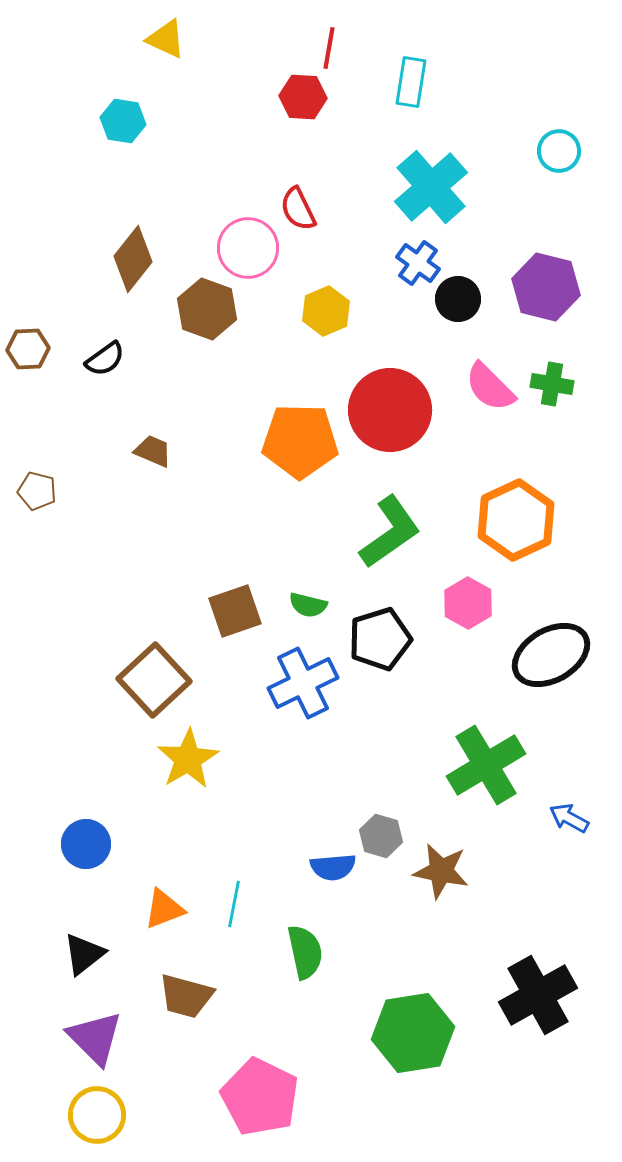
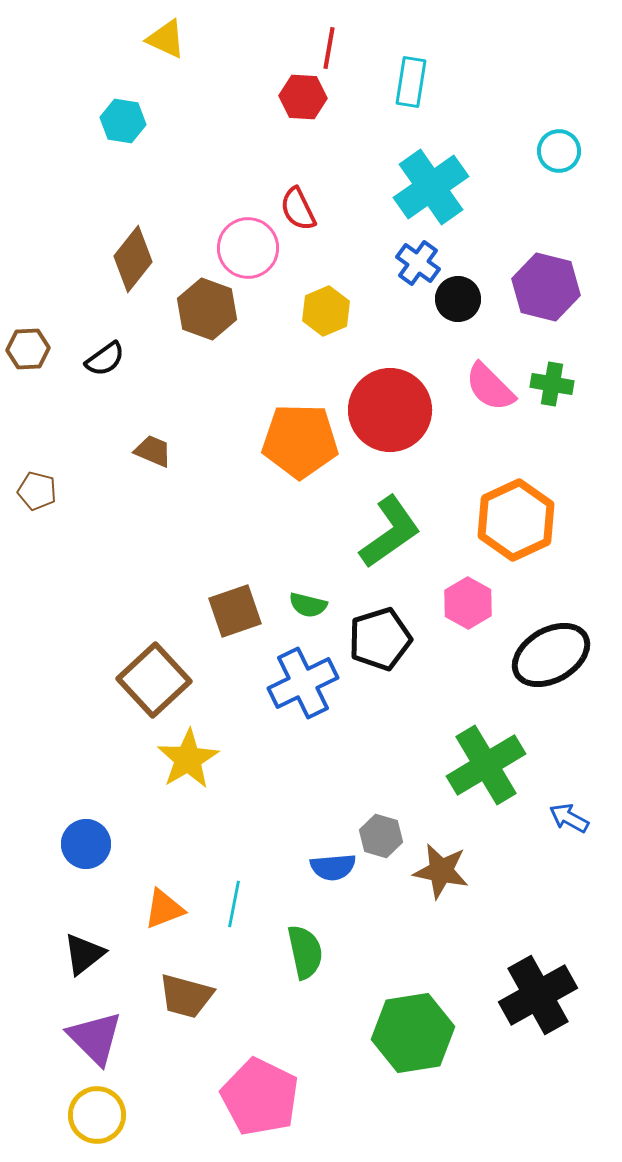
cyan cross at (431, 187): rotated 6 degrees clockwise
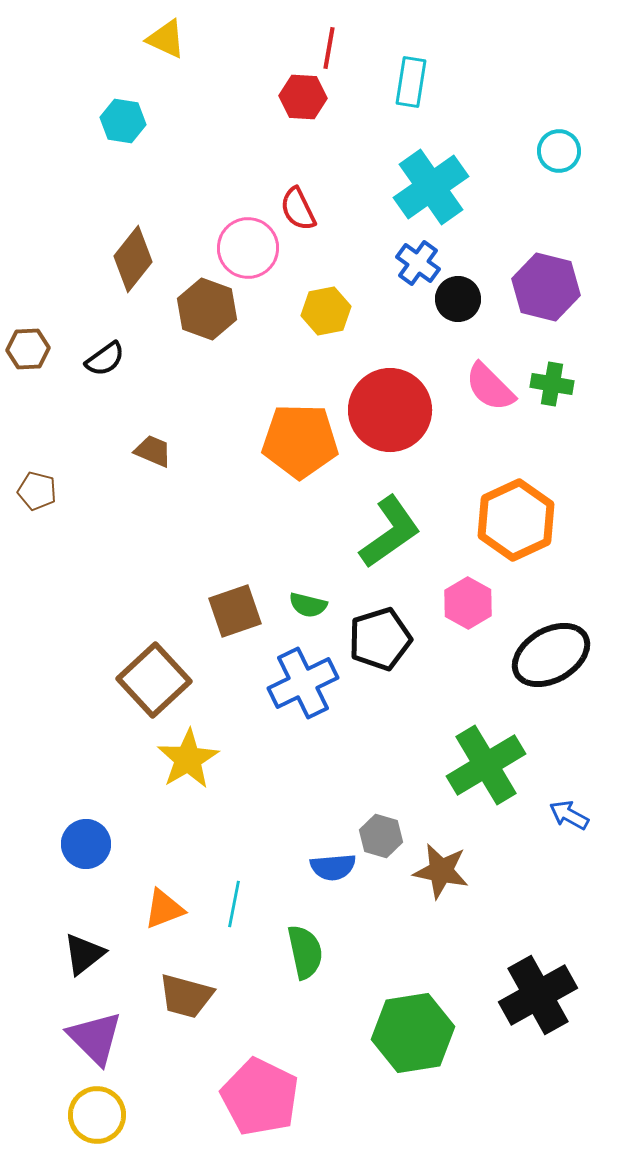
yellow hexagon at (326, 311): rotated 12 degrees clockwise
blue arrow at (569, 818): moved 3 px up
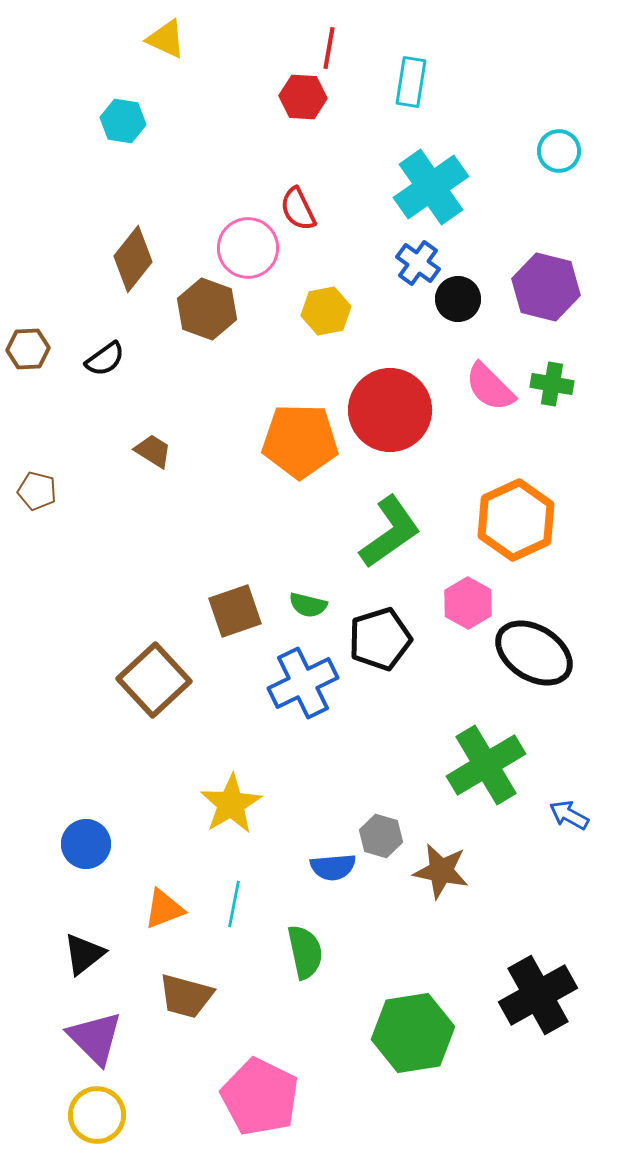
brown trapezoid at (153, 451): rotated 9 degrees clockwise
black ellipse at (551, 655): moved 17 px left, 2 px up; rotated 62 degrees clockwise
yellow star at (188, 759): moved 43 px right, 45 px down
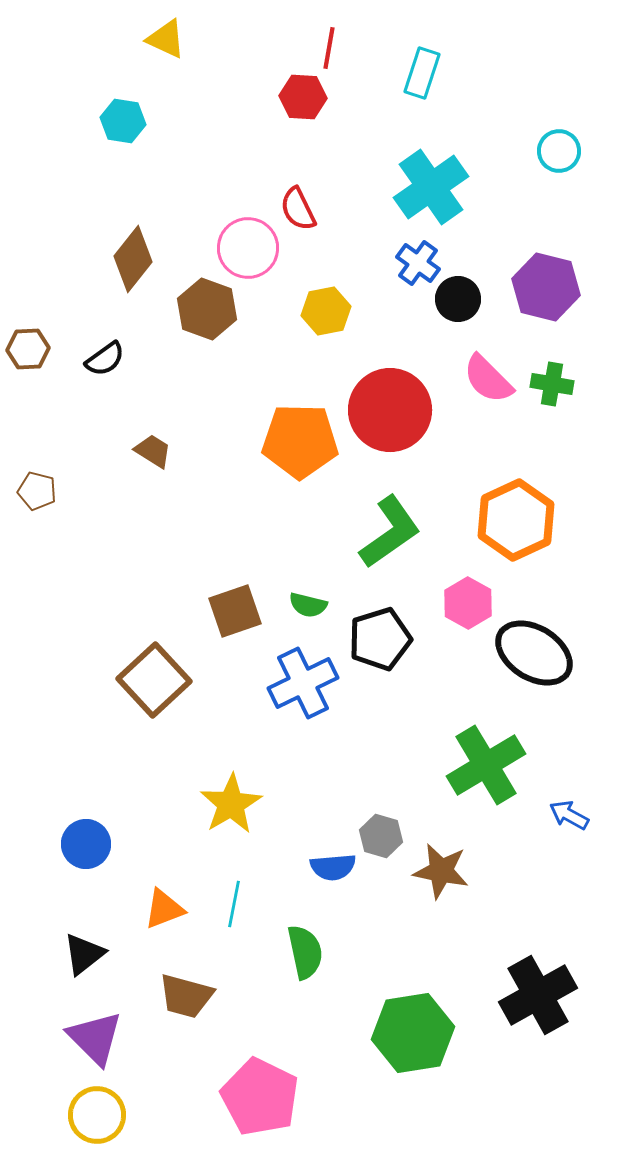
cyan rectangle at (411, 82): moved 11 px right, 9 px up; rotated 9 degrees clockwise
pink semicircle at (490, 387): moved 2 px left, 8 px up
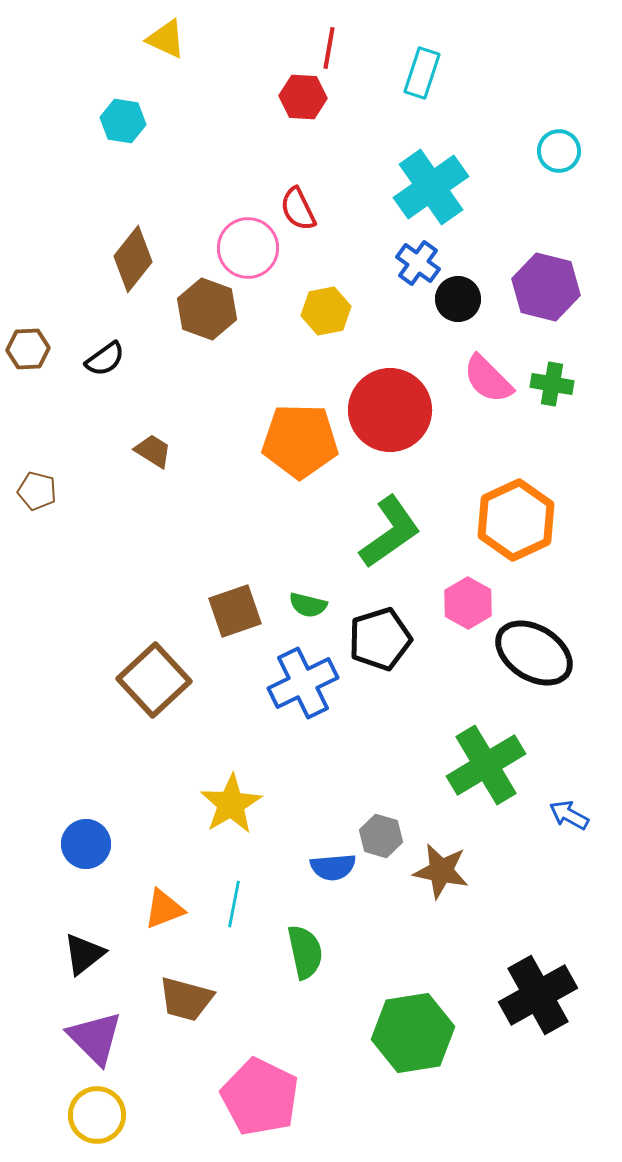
brown trapezoid at (186, 996): moved 3 px down
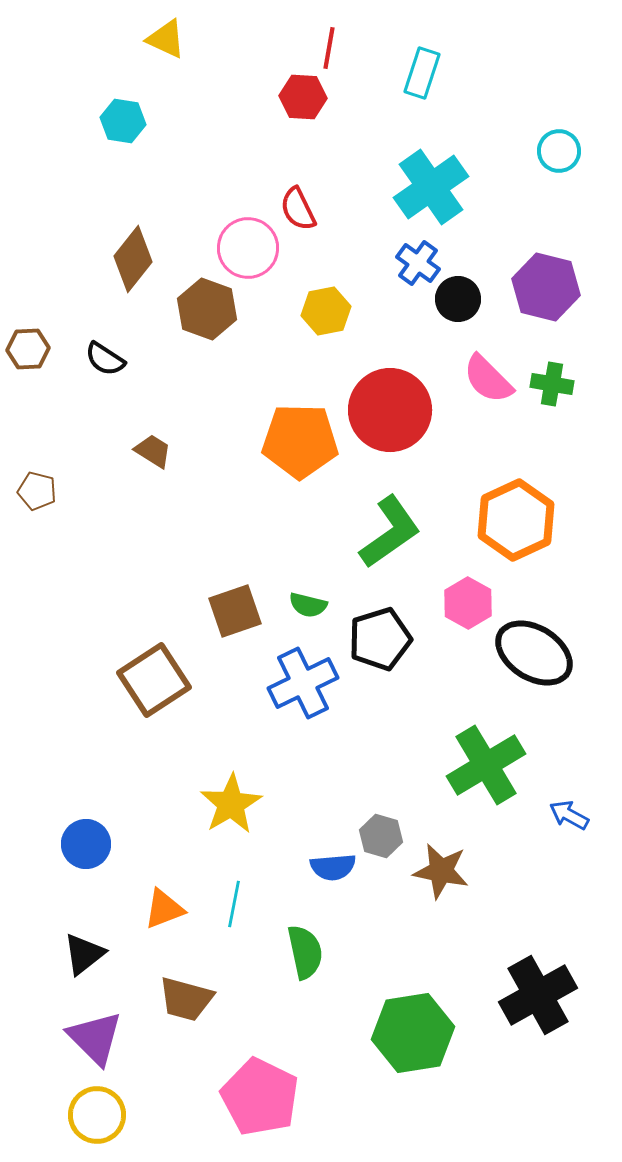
black semicircle at (105, 359): rotated 69 degrees clockwise
brown square at (154, 680): rotated 10 degrees clockwise
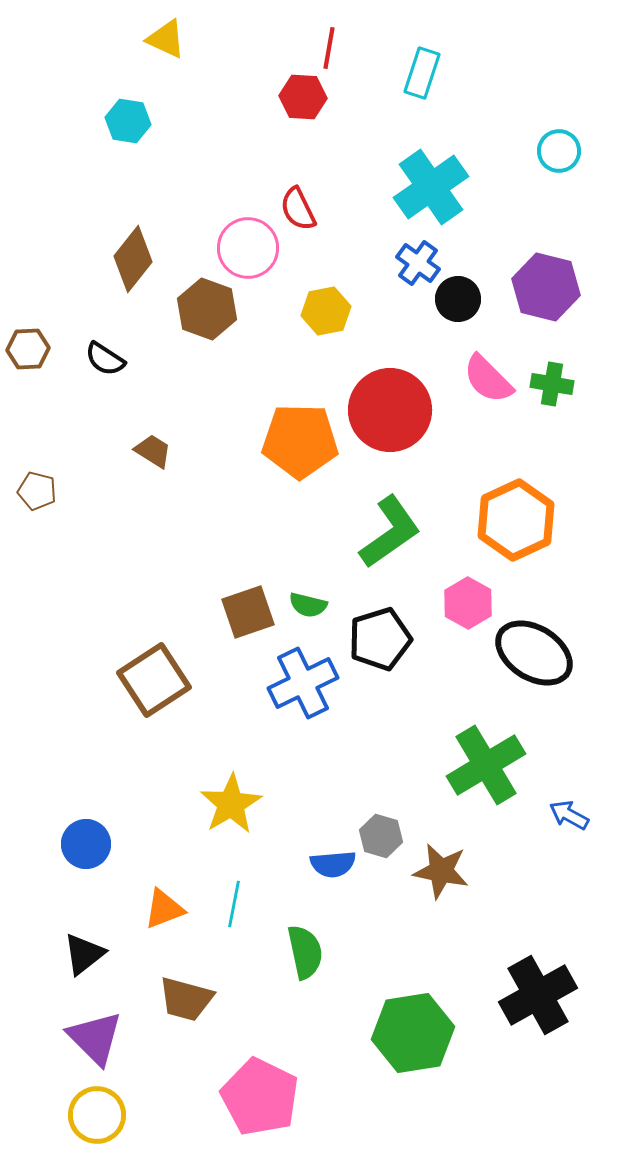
cyan hexagon at (123, 121): moved 5 px right
brown square at (235, 611): moved 13 px right, 1 px down
blue semicircle at (333, 867): moved 3 px up
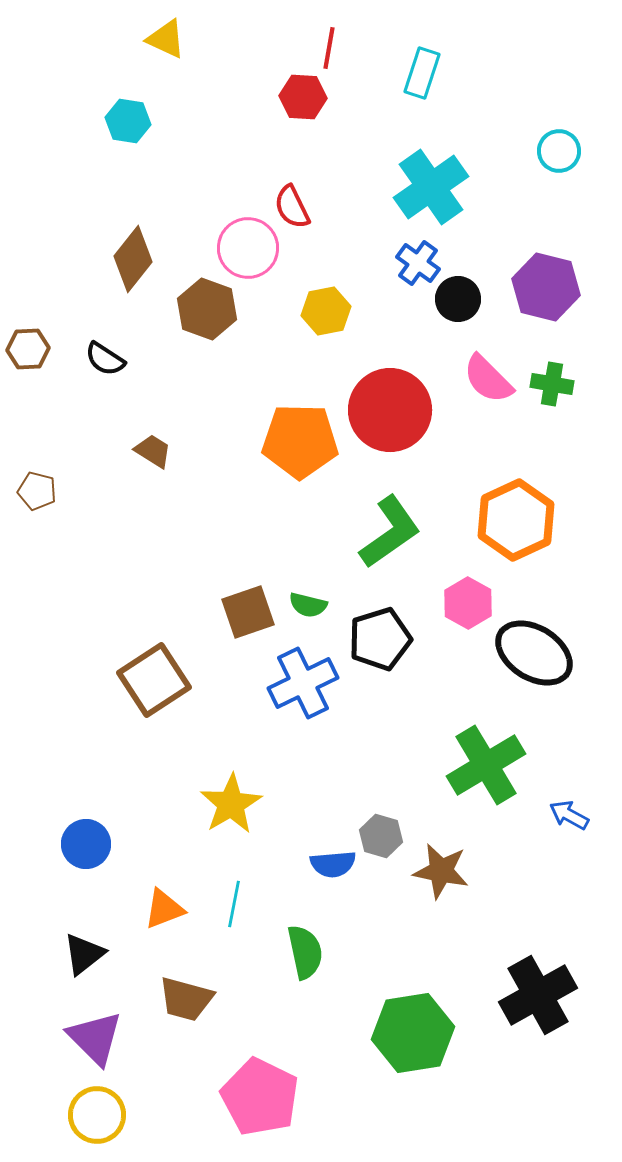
red semicircle at (298, 209): moved 6 px left, 2 px up
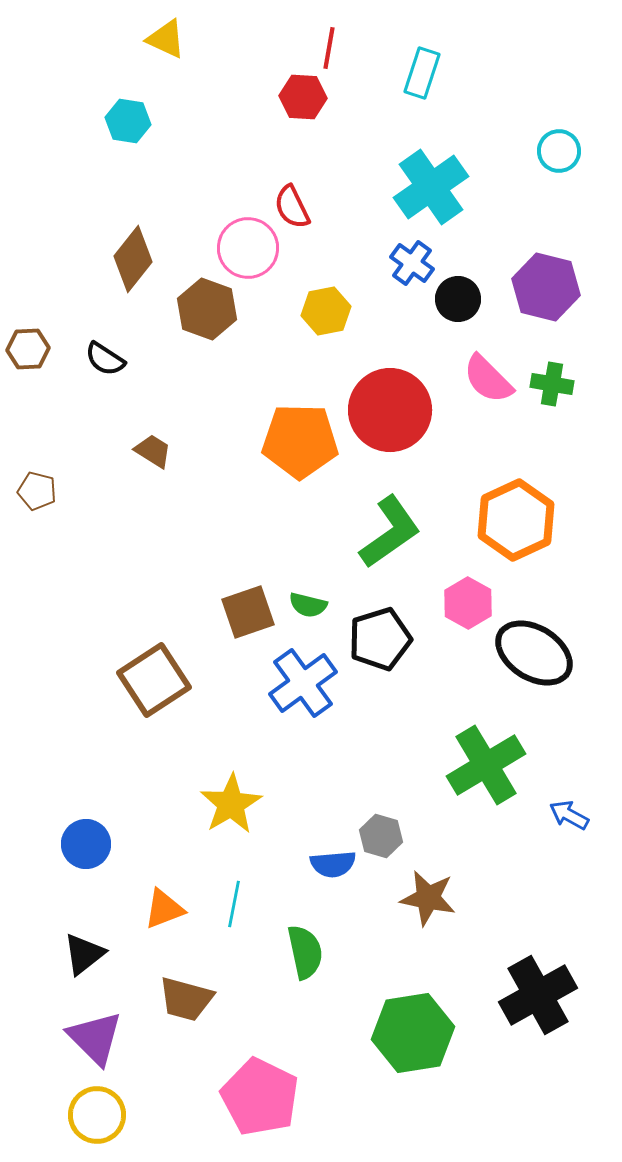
blue cross at (418, 263): moved 6 px left
blue cross at (303, 683): rotated 10 degrees counterclockwise
brown star at (441, 871): moved 13 px left, 27 px down
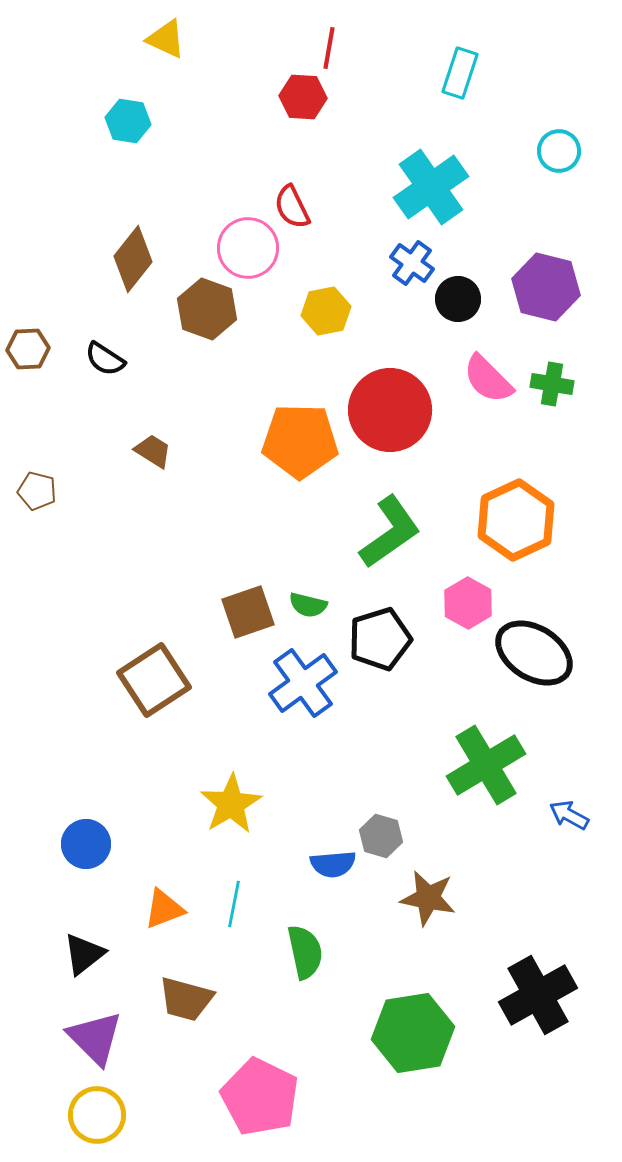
cyan rectangle at (422, 73): moved 38 px right
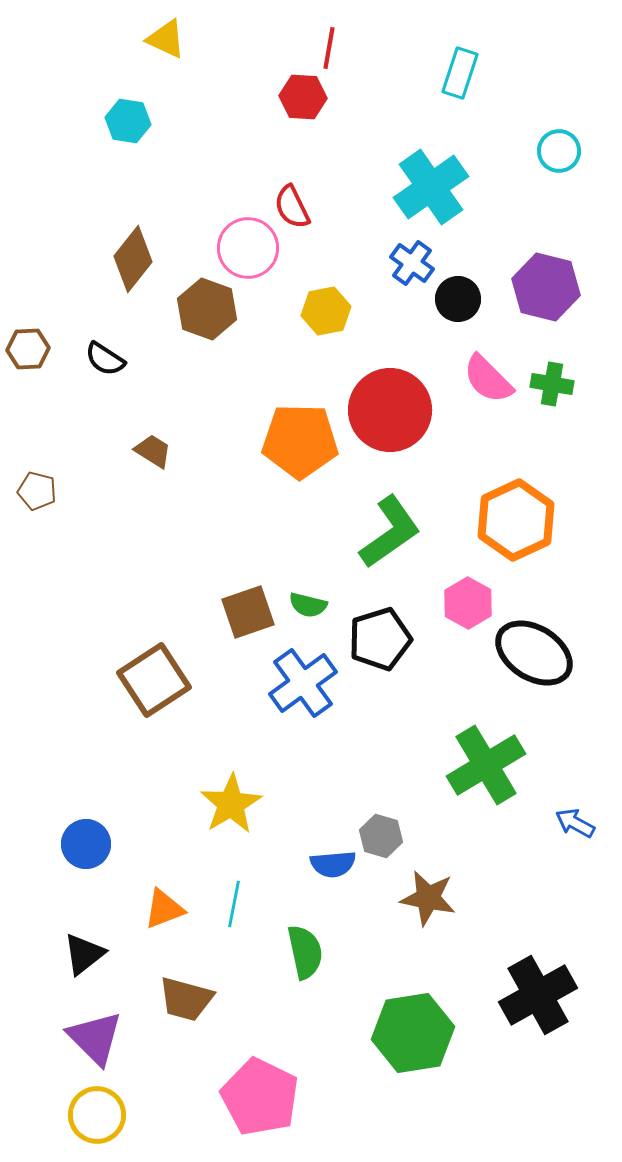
blue arrow at (569, 815): moved 6 px right, 8 px down
